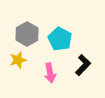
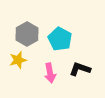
black L-shape: moved 3 px left, 4 px down; rotated 115 degrees counterclockwise
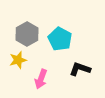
pink arrow: moved 9 px left, 6 px down; rotated 30 degrees clockwise
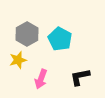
black L-shape: moved 8 px down; rotated 30 degrees counterclockwise
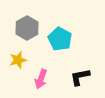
gray hexagon: moved 6 px up
